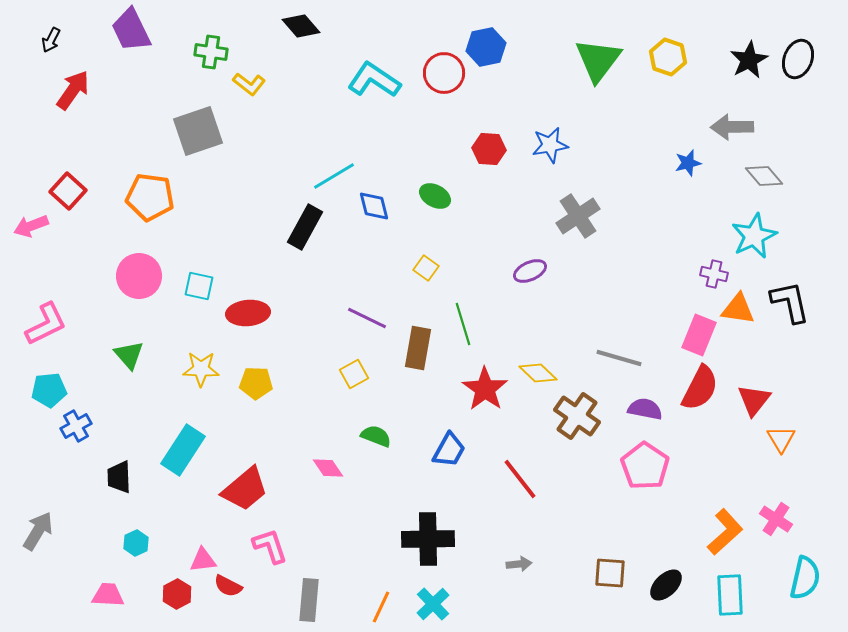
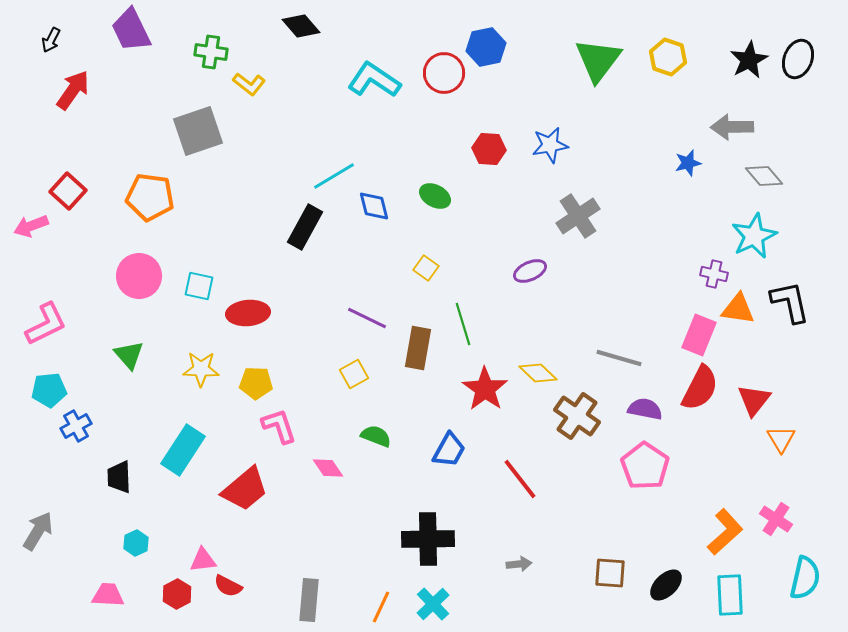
pink L-shape at (270, 546): moved 9 px right, 120 px up
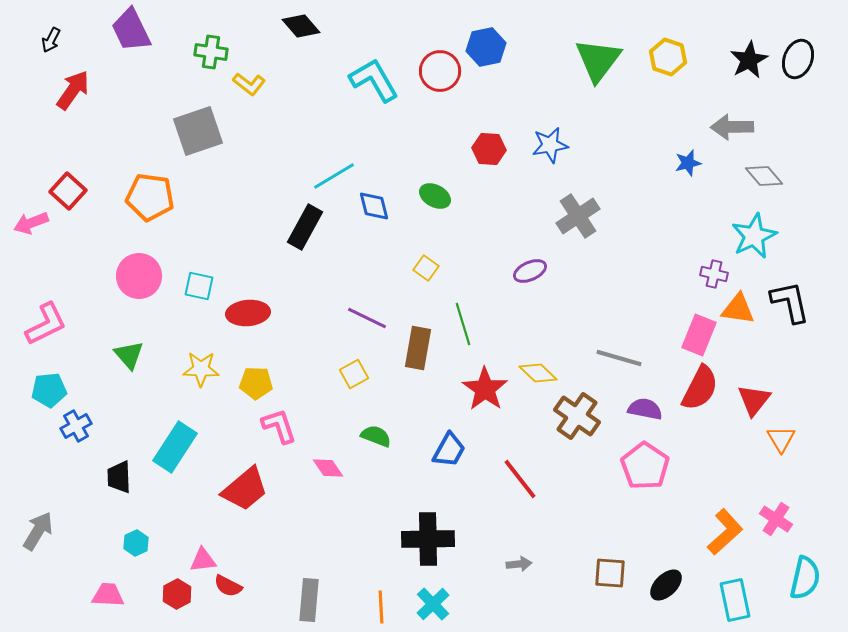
red circle at (444, 73): moved 4 px left, 2 px up
cyan L-shape at (374, 80): rotated 26 degrees clockwise
pink arrow at (31, 226): moved 3 px up
cyan rectangle at (183, 450): moved 8 px left, 3 px up
cyan rectangle at (730, 595): moved 5 px right, 5 px down; rotated 9 degrees counterclockwise
orange line at (381, 607): rotated 28 degrees counterclockwise
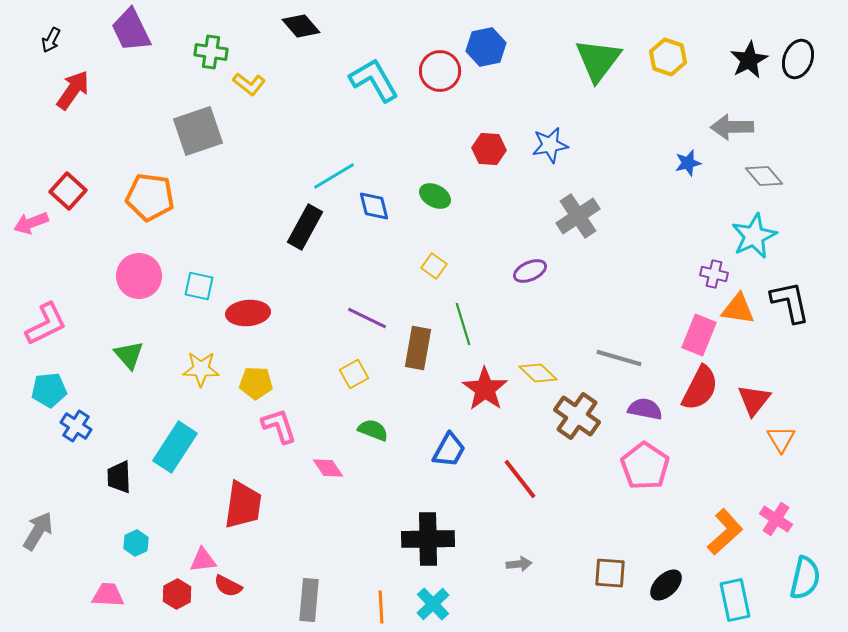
yellow square at (426, 268): moved 8 px right, 2 px up
blue cross at (76, 426): rotated 28 degrees counterclockwise
green semicircle at (376, 436): moved 3 px left, 6 px up
red trapezoid at (245, 489): moved 2 px left, 16 px down; rotated 42 degrees counterclockwise
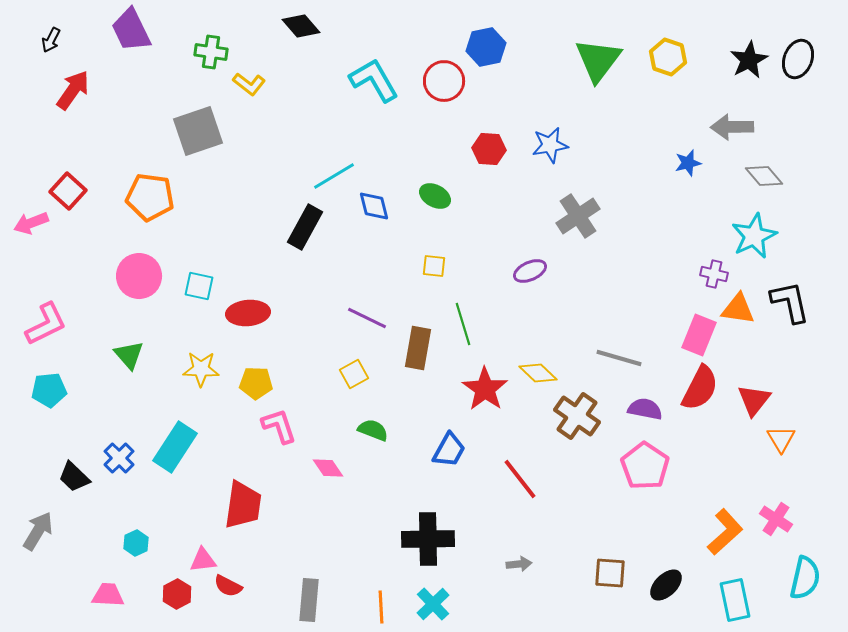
red circle at (440, 71): moved 4 px right, 10 px down
yellow square at (434, 266): rotated 30 degrees counterclockwise
blue cross at (76, 426): moved 43 px right, 32 px down; rotated 12 degrees clockwise
black trapezoid at (119, 477): moved 45 px left; rotated 44 degrees counterclockwise
